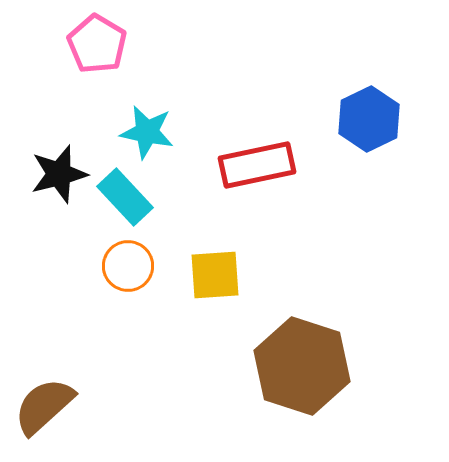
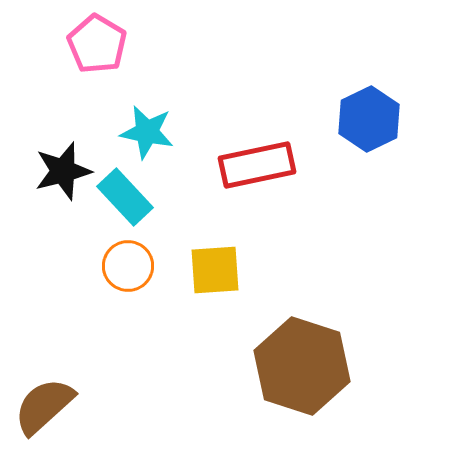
black star: moved 4 px right, 3 px up
yellow square: moved 5 px up
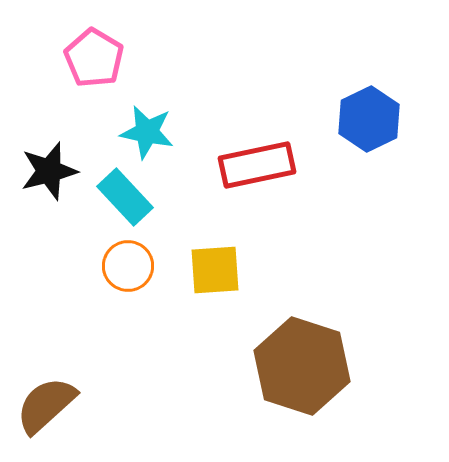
pink pentagon: moved 3 px left, 14 px down
black star: moved 14 px left
brown semicircle: moved 2 px right, 1 px up
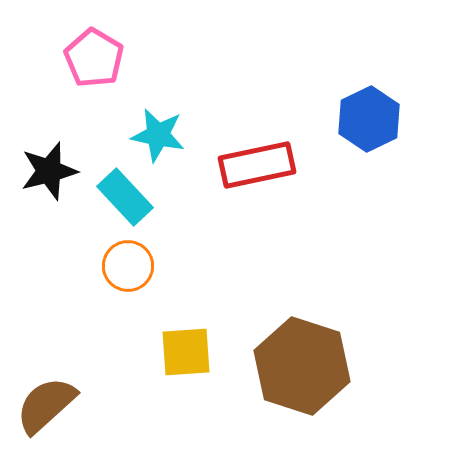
cyan star: moved 11 px right, 3 px down
yellow square: moved 29 px left, 82 px down
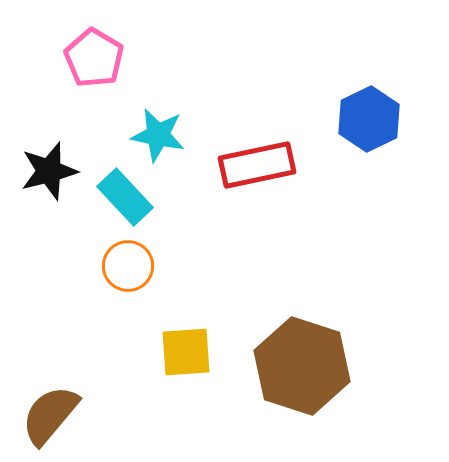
brown semicircle: moved 4 px right, 10 px down; rotated 8 degrees counterclockwise
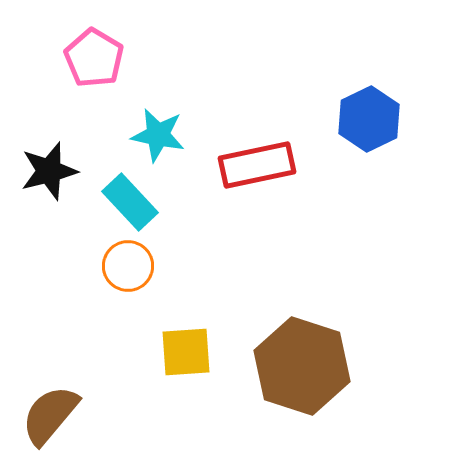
cyan rectangle: moved 5 px right, 5 px down
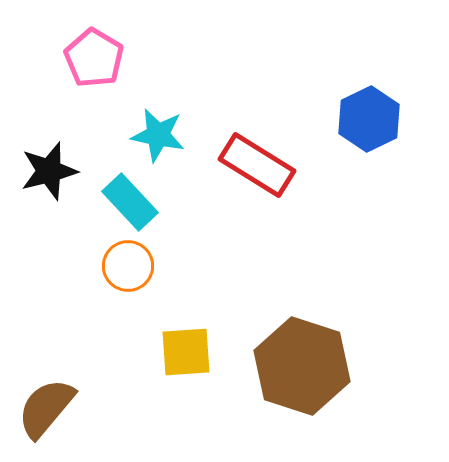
red rectangle: rotated 44 degrees clockwise
brown semicircle: moved 4 px left, 7 px up
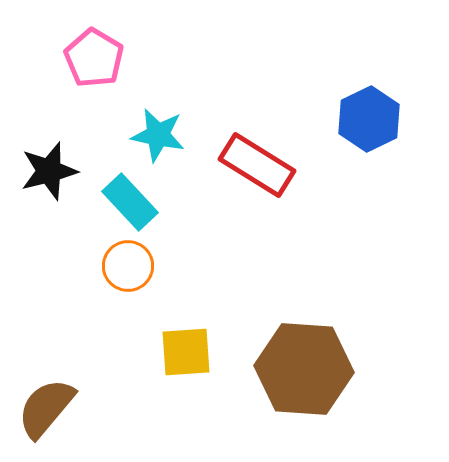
brown hexagon: moved 2 px right, 3 px down; rotated 14 degrees counterclockwise
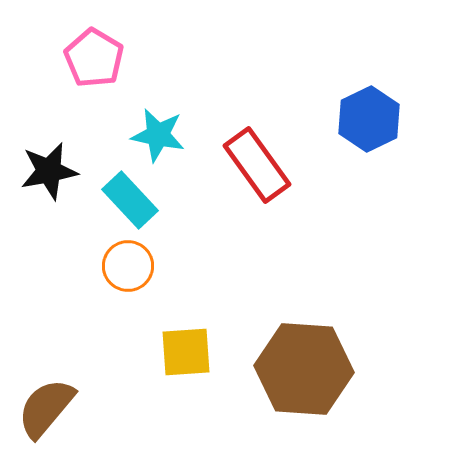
red rectangle: rotated 22 degrees clockwise
black star: rotated 4 degrees clockwise
cyan rectangle: moved 2 px up
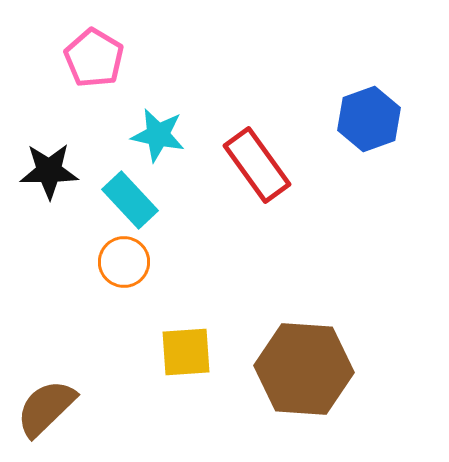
blue hexagon: rotated 6 degrees clockwise
black star: rotated 10 degrees clockwise
orange circle: moved 4 px left, 4 px up
brown semicircle: rotated 6 degrees clockwise
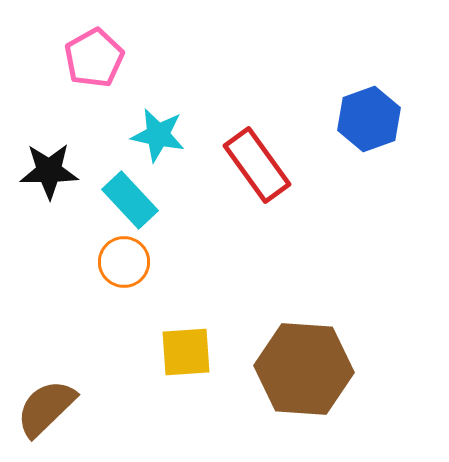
pink pentagon: rotated 12 degrees clockwise
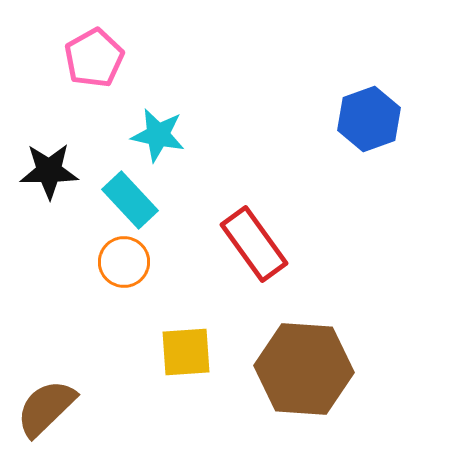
red rectangle: moved 3 px left, 79 px down
